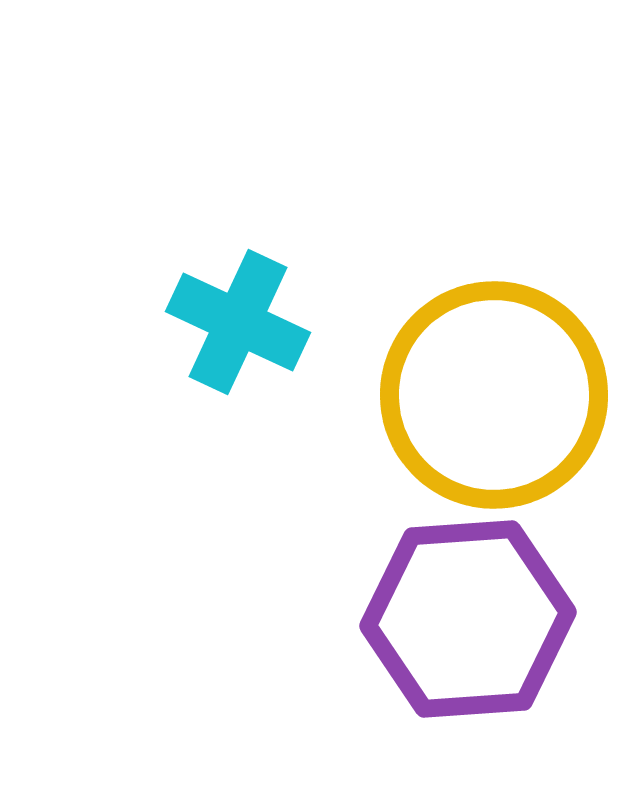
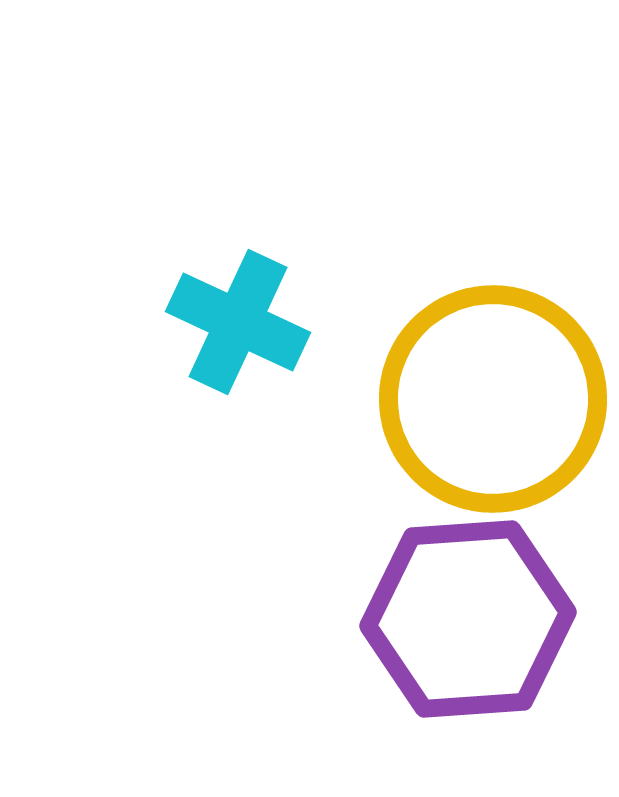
yellow circle: moved 1 px left, 4 px down
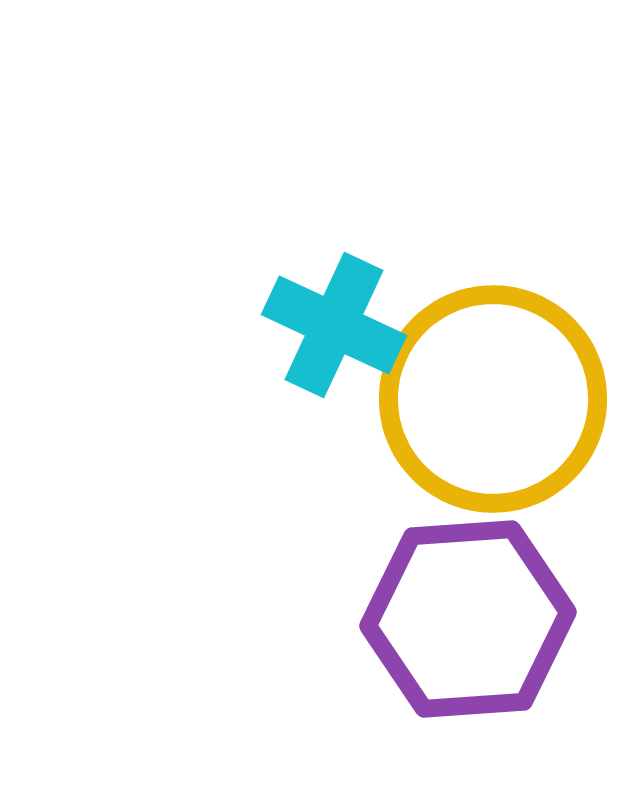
cyan cross: moved 96 px right, 3 px down
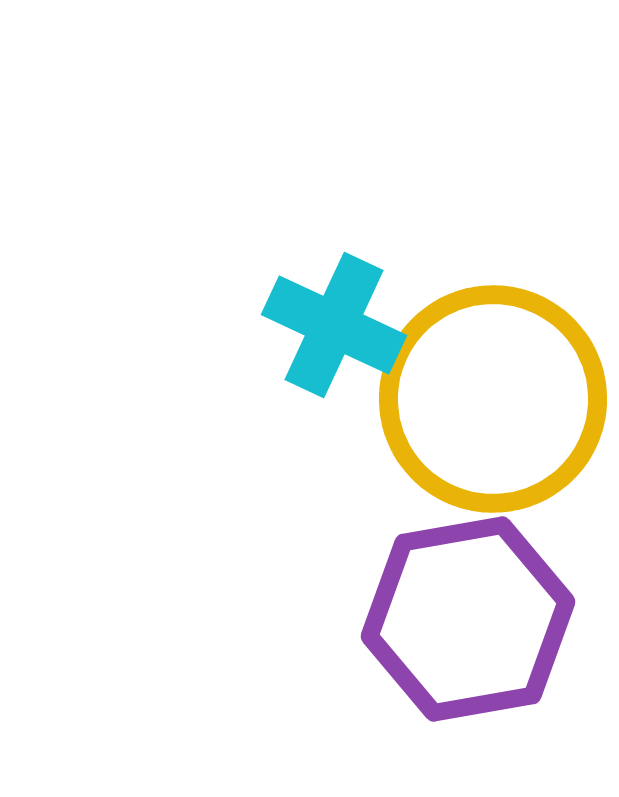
purple hexagon: rotated 6 degrees counterclockwise
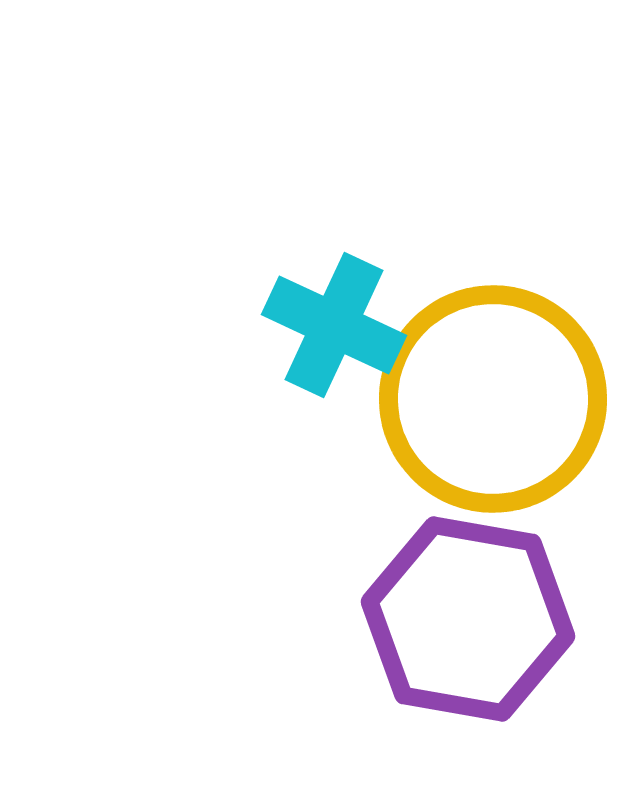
purple hexagon: rotated 20 degrees clockwise
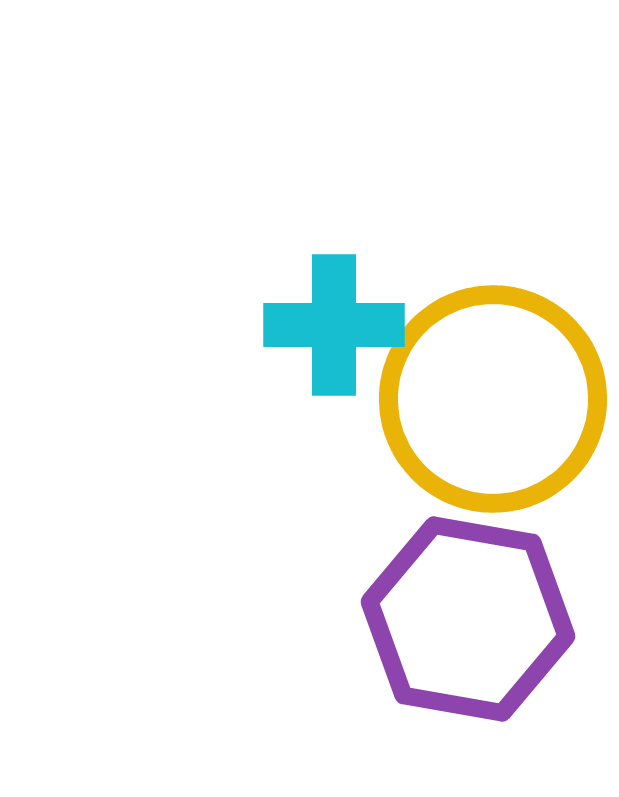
cyan cross: rotated 25 degrees counterclockwise
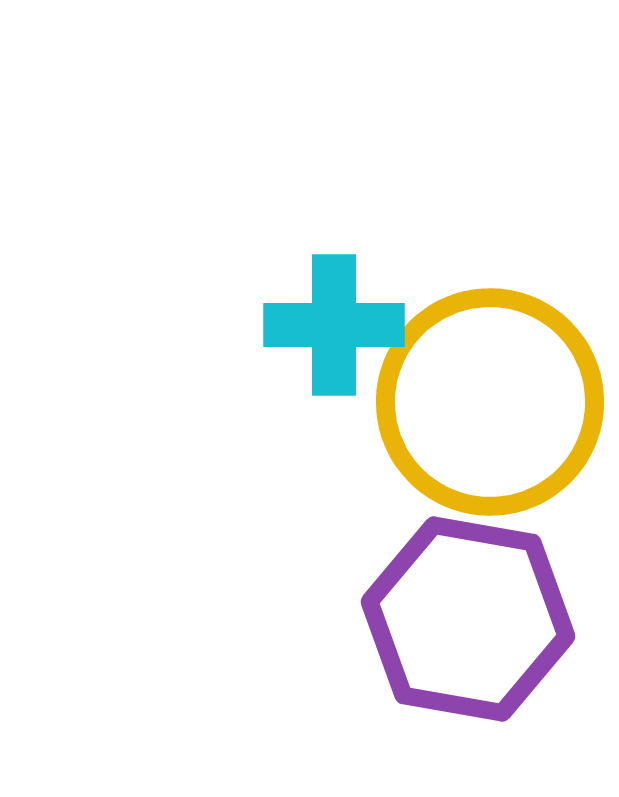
yellow circle: moved 3 px left, 3 px down
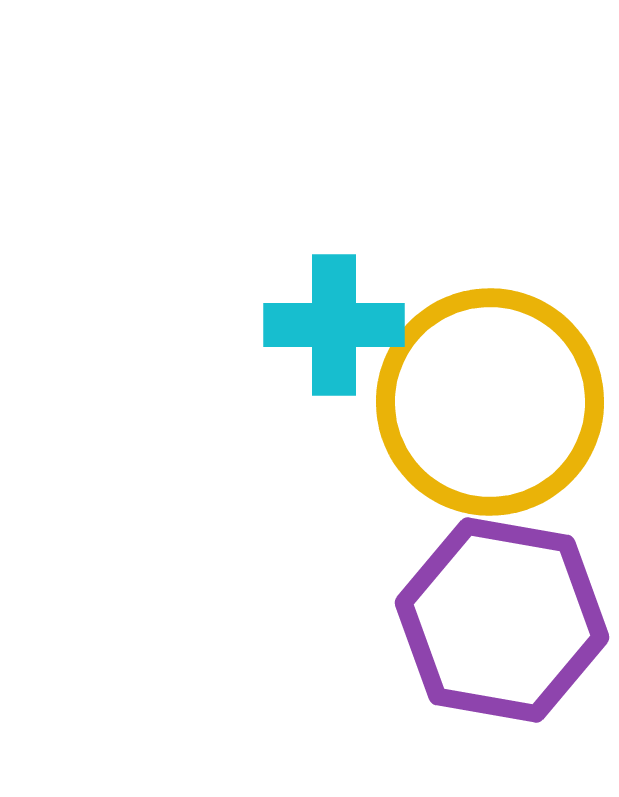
purple hexagon: moved 34 px right, 1 px down
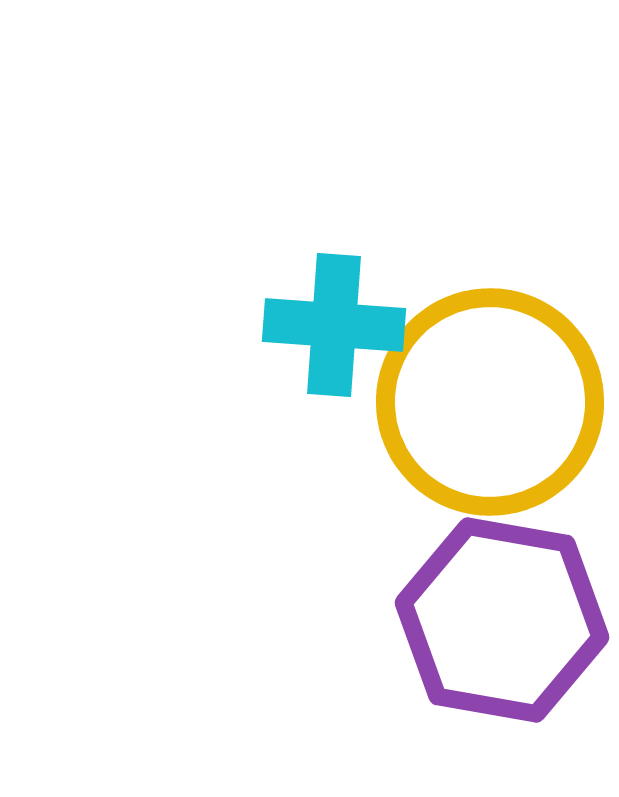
cyan cross: rotated 4 degrees clockwise
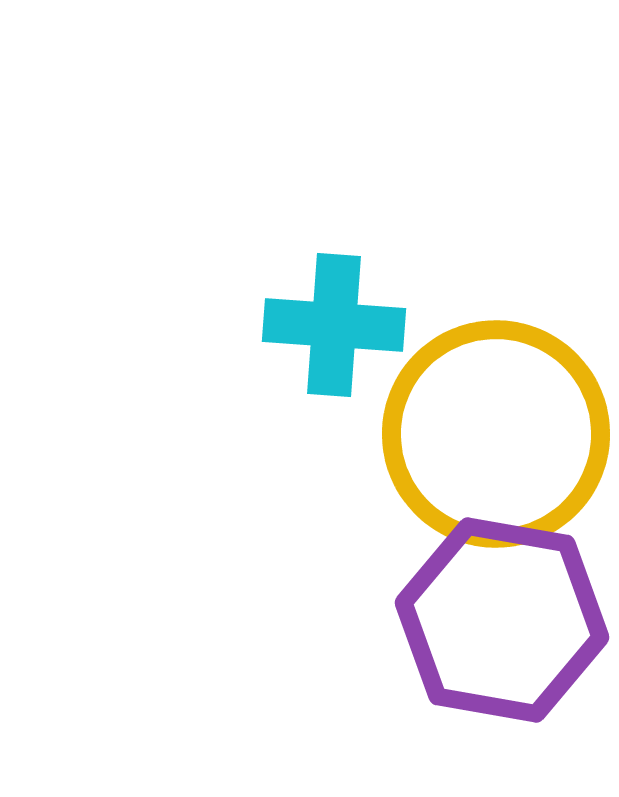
yellow circle: moved 6 px right, 32 px down
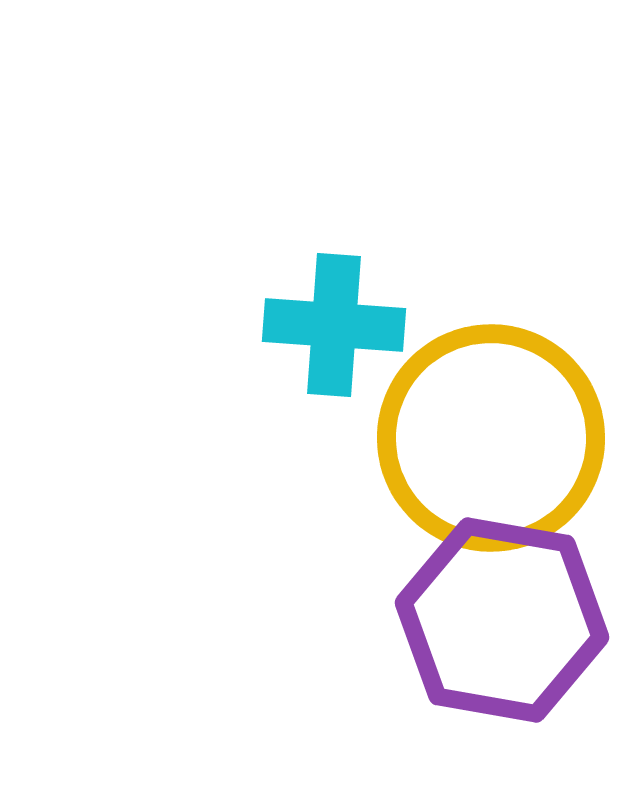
yellow circle: moved 5 px left, 4 px down
